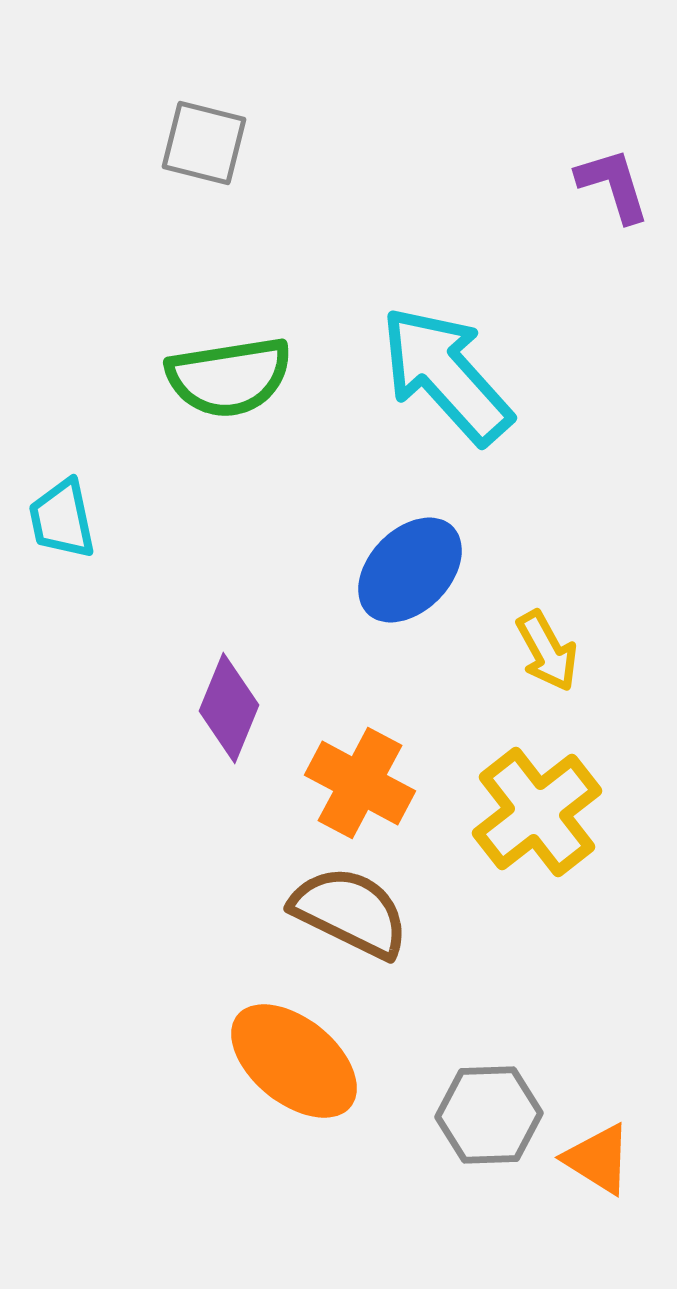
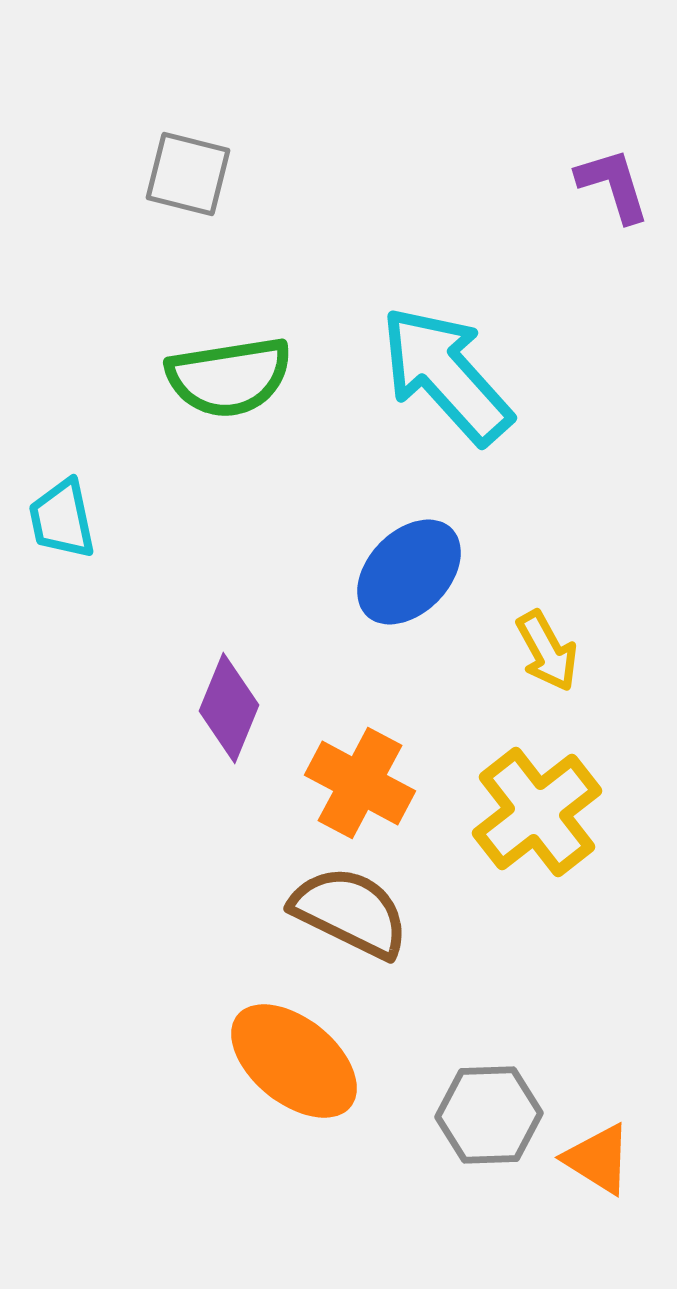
gray square: moved 16 px left, 31 px down
blue ellipse: moved 1 px left, 2 px down
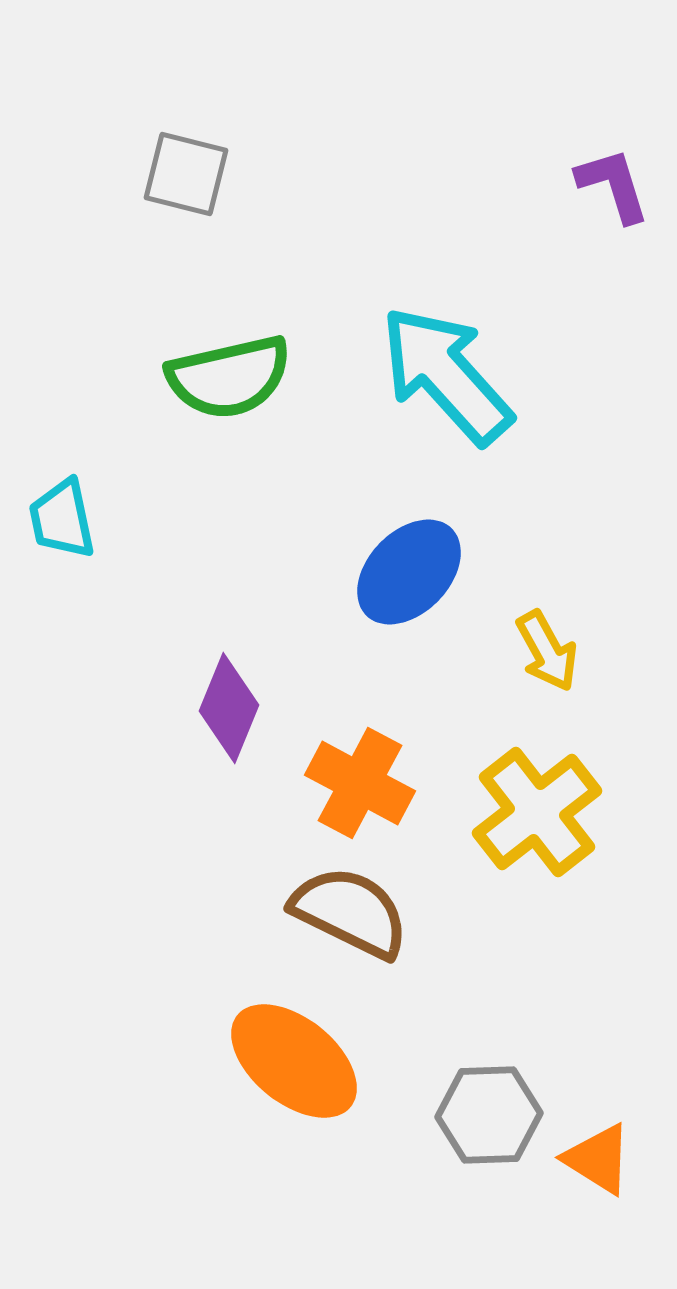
gray square: moved 2 px left
green semicircle: rotated 4 degrees counterclockwise
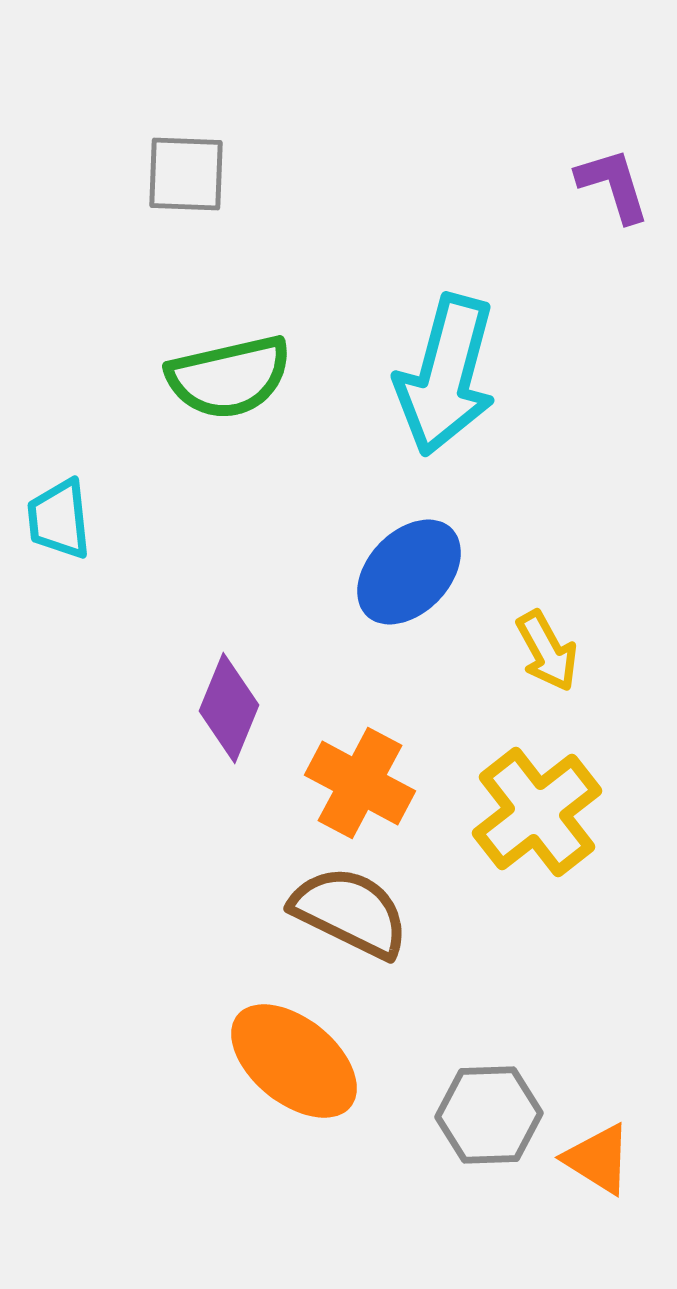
gray square: rotated 12 degrees counterclockwise
cyan arrow: rotated 123 degrees counterclockwise
cyan trapezoid: moved 3 px left; rotated 6 degrees clockwise
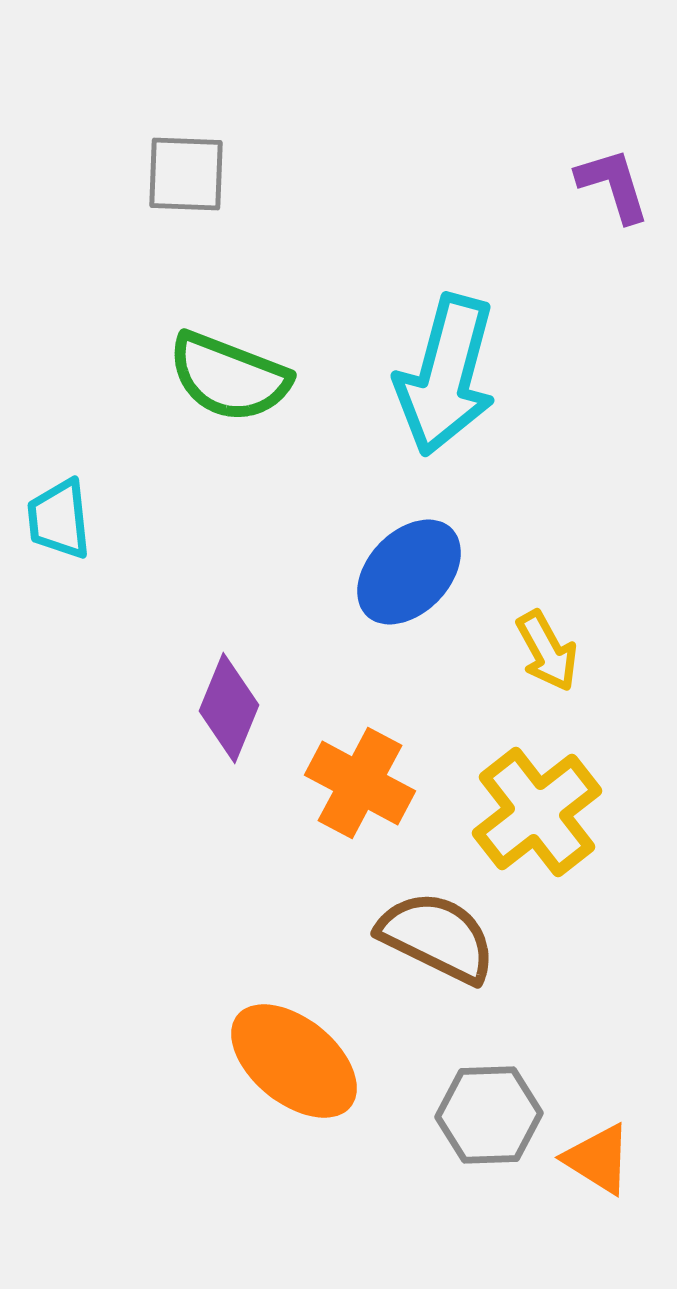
green semicircle: rotated 34 degrees clockwise
brown semicircle: moved 87 px right, 25 px down
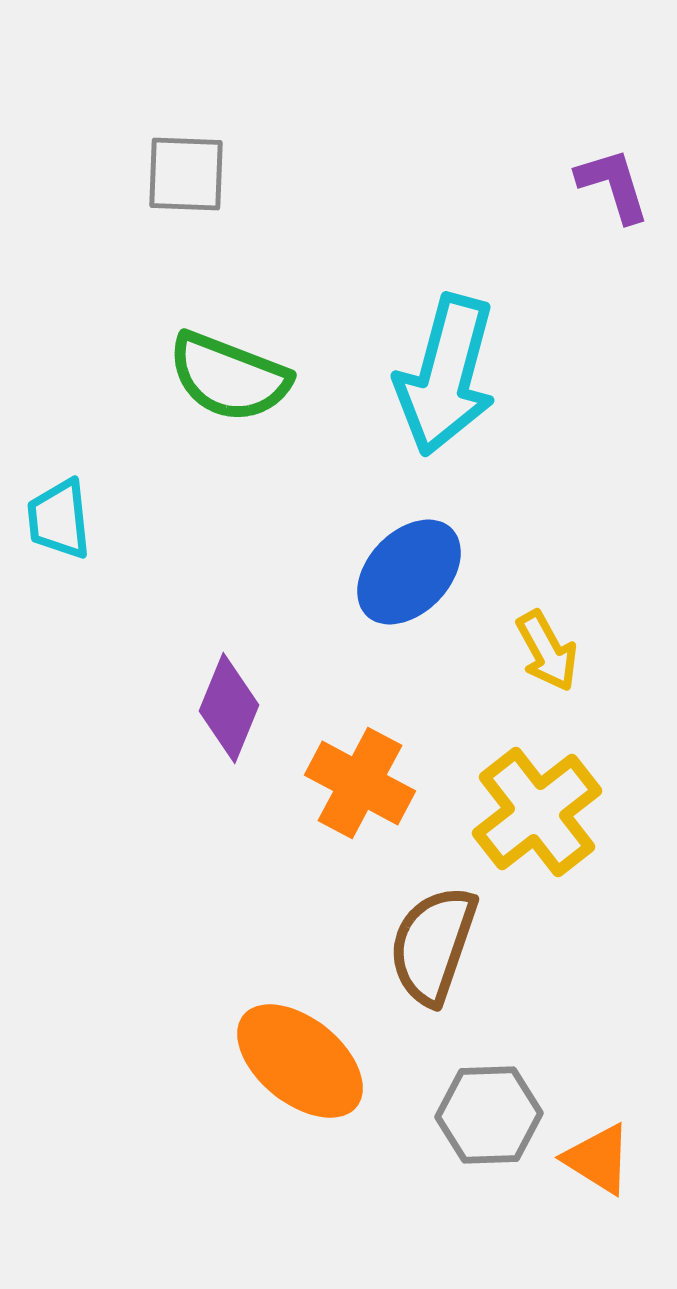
brown semicircle: moved 4 px left, 8 px down; rotated 97 degrees counterclockwise
orange ellipse: moved 6 px right
